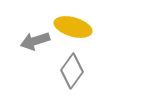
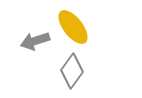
yellow ellipse: rotated 36 degrees clockwise
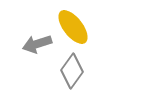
gray arrow: moved 2 px right, 3 px down
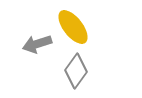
gray diamond: moved 4 px right
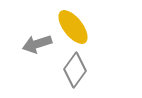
gray diamond: moved 1 px left, 1 px up
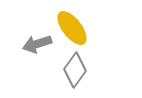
yellow ellipse: moved 1 px left, 1 px down
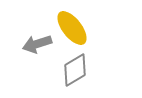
gray diamond: rotated 24 degrees clockwise
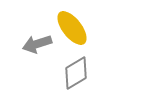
gray diamond: moved 1 px right, 3 px down
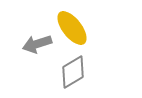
gray diamond: moved 3 px left, 1 px up
